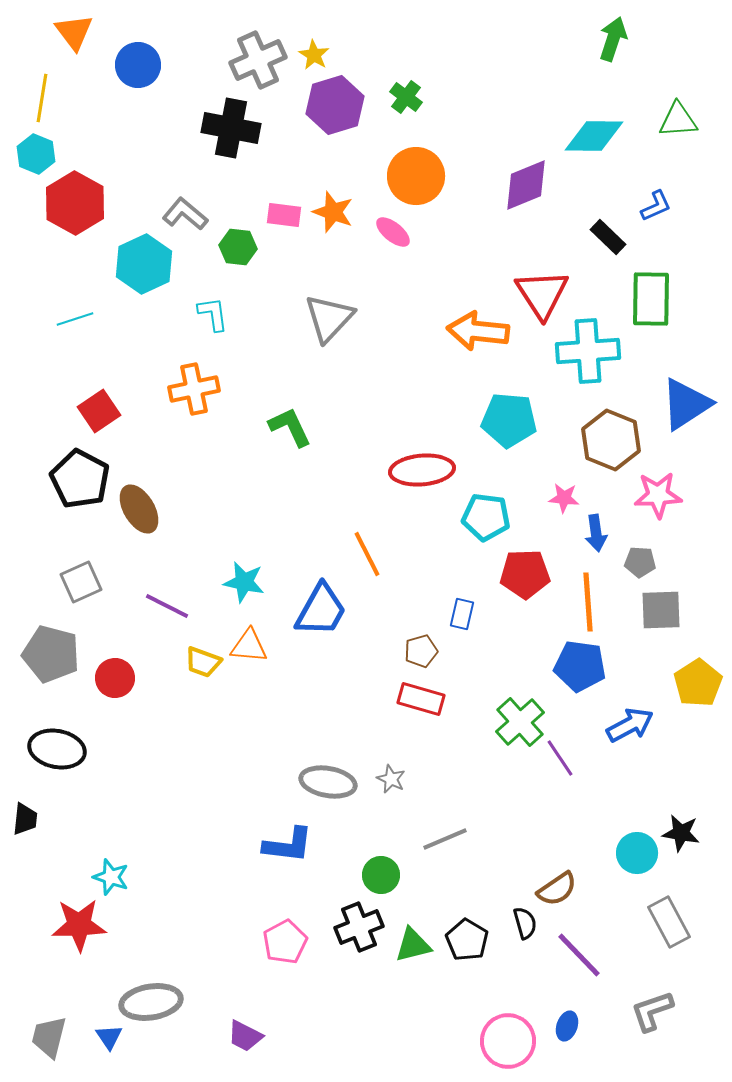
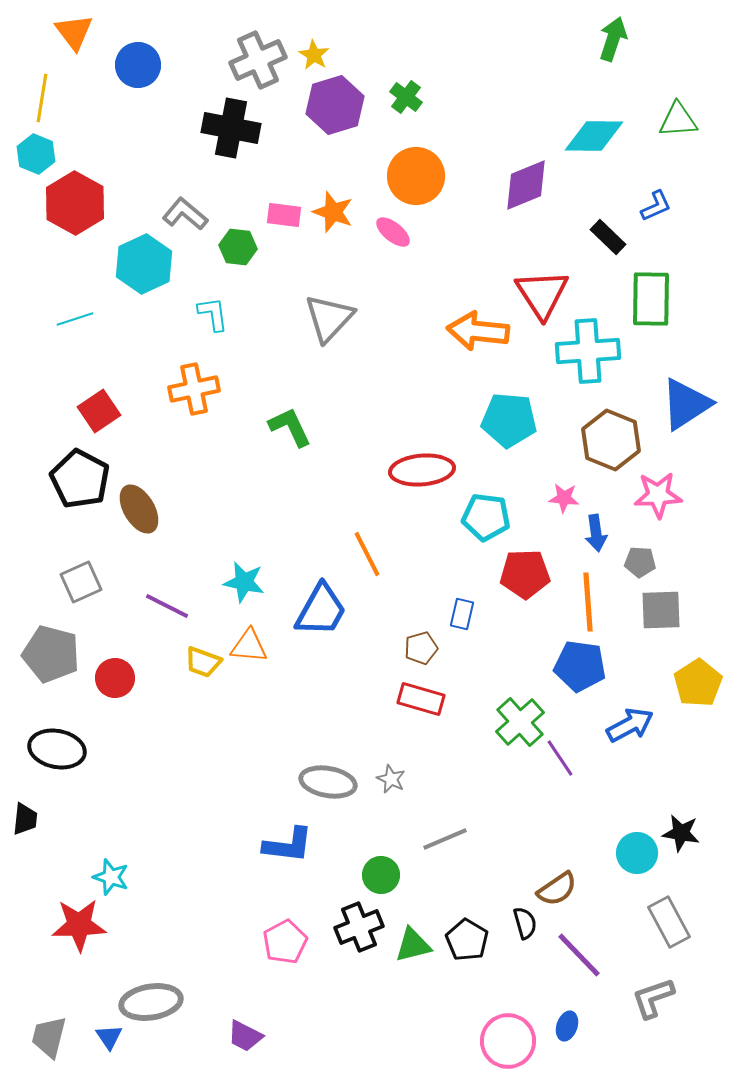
brown pentagon at (421, 651): moved 3 px up
gray L-shape at (652, 1011): moved 1 px right, 13 px up
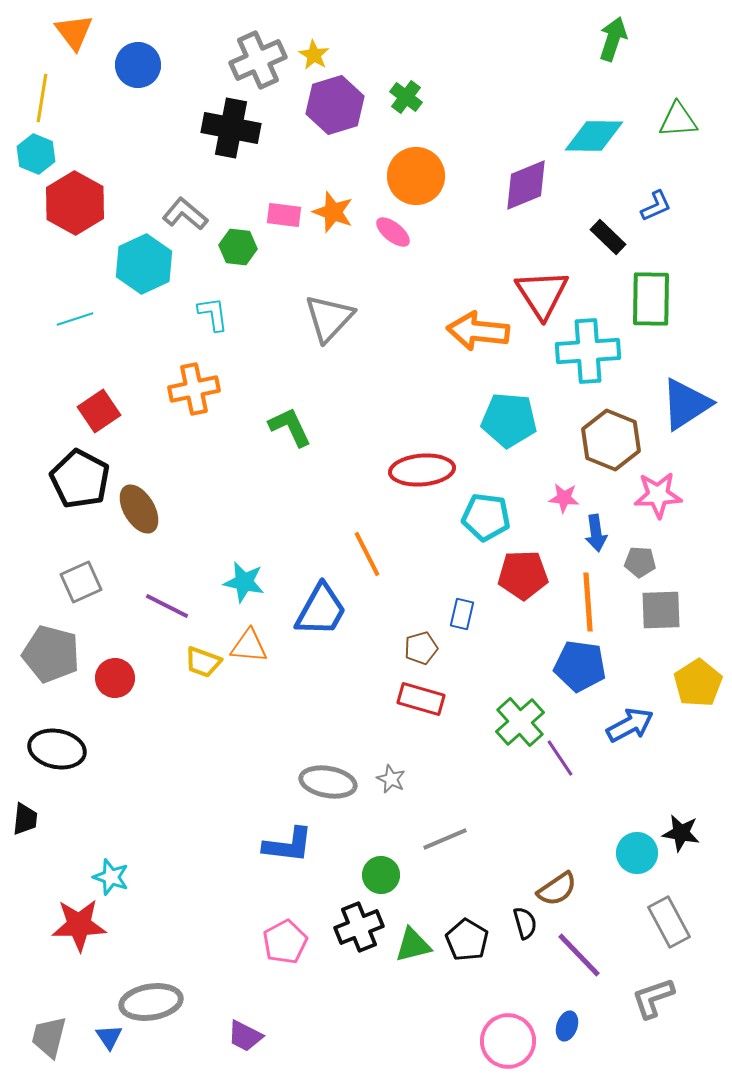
red pentagon at (525, 574): moved 2 px left, 1 px down
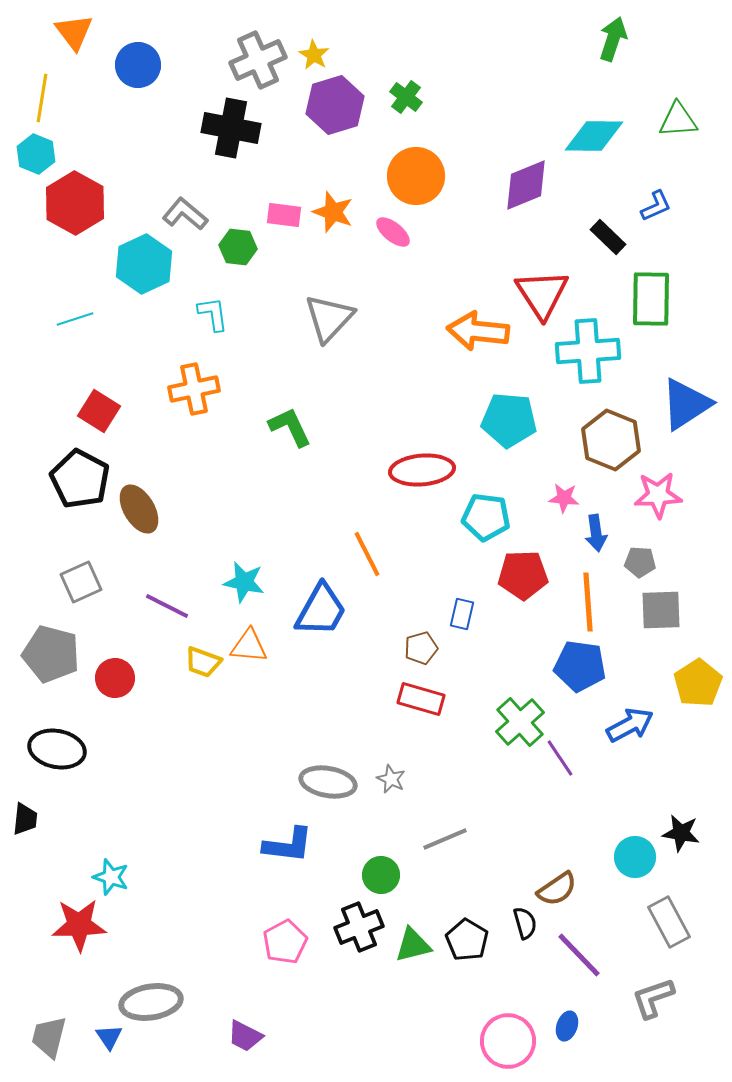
red square at (99, 411): rotated 24 degrees counterclockwise
cyan circle at (637, 853): moved 2 px left, 4 px down
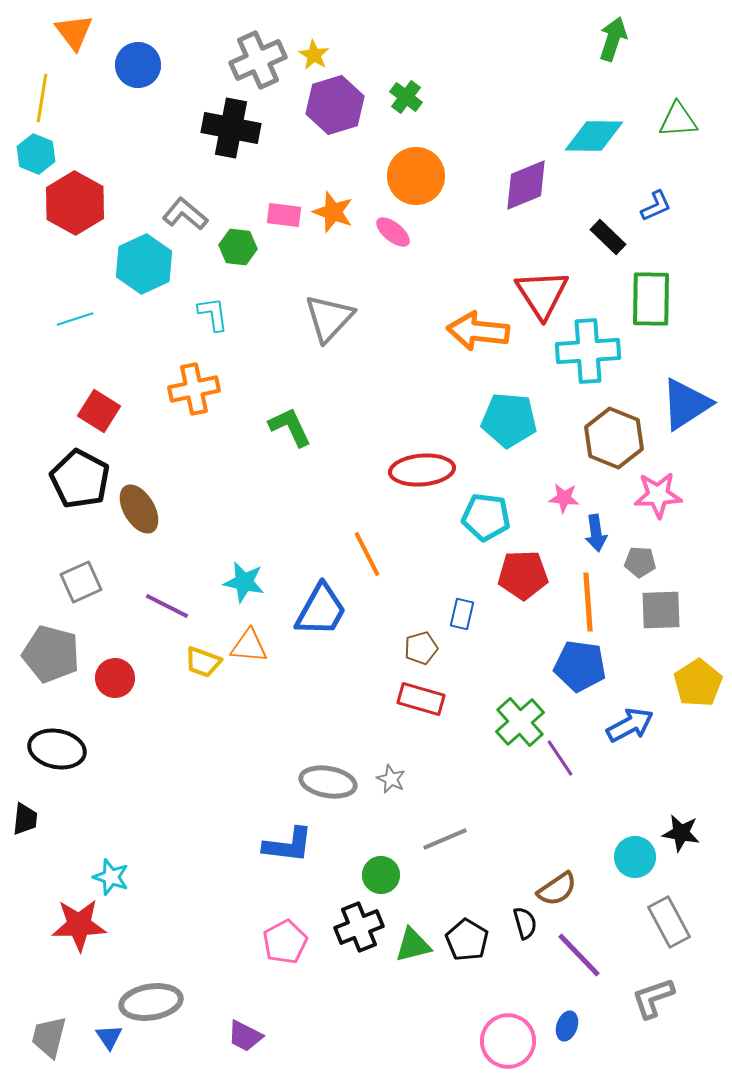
brown hexagon at (611, 440): moved 3 px right, 2 px up
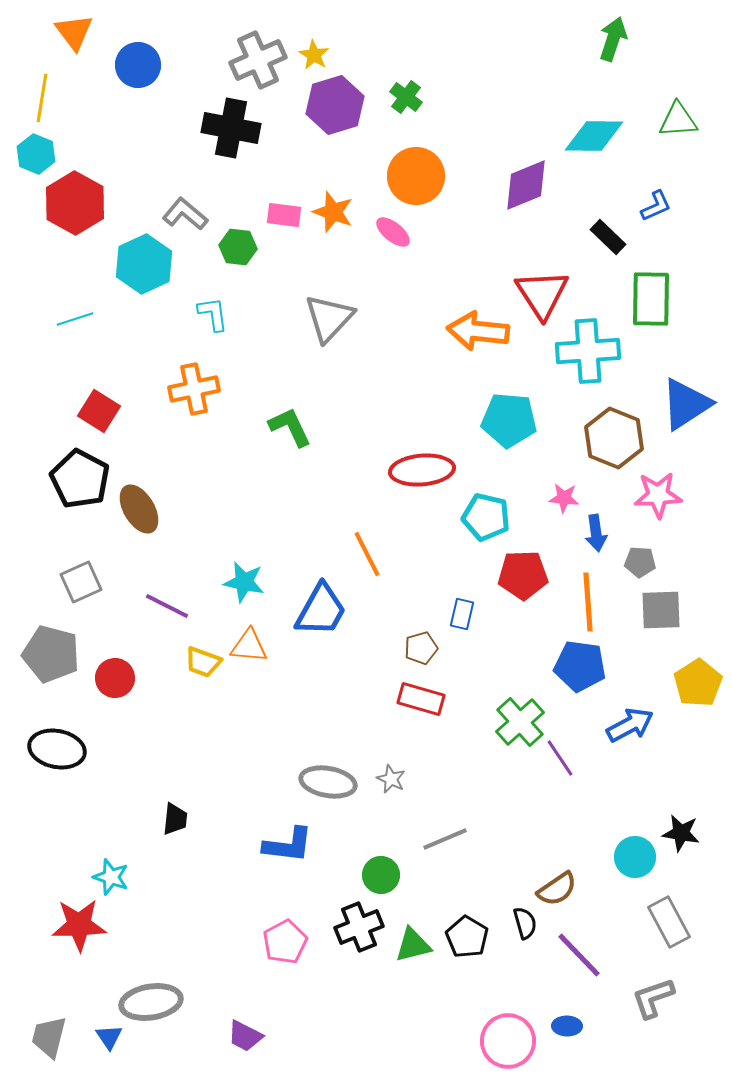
cyan pentagon at (486, 517): rotated 6 degrees clockwise
black trapezoid at (25, 819): moved 150 px right
black pentagon at (467, 940): moved 3 px up
blue ellipse at (567, 1026): rotated 72 degrees clockwise
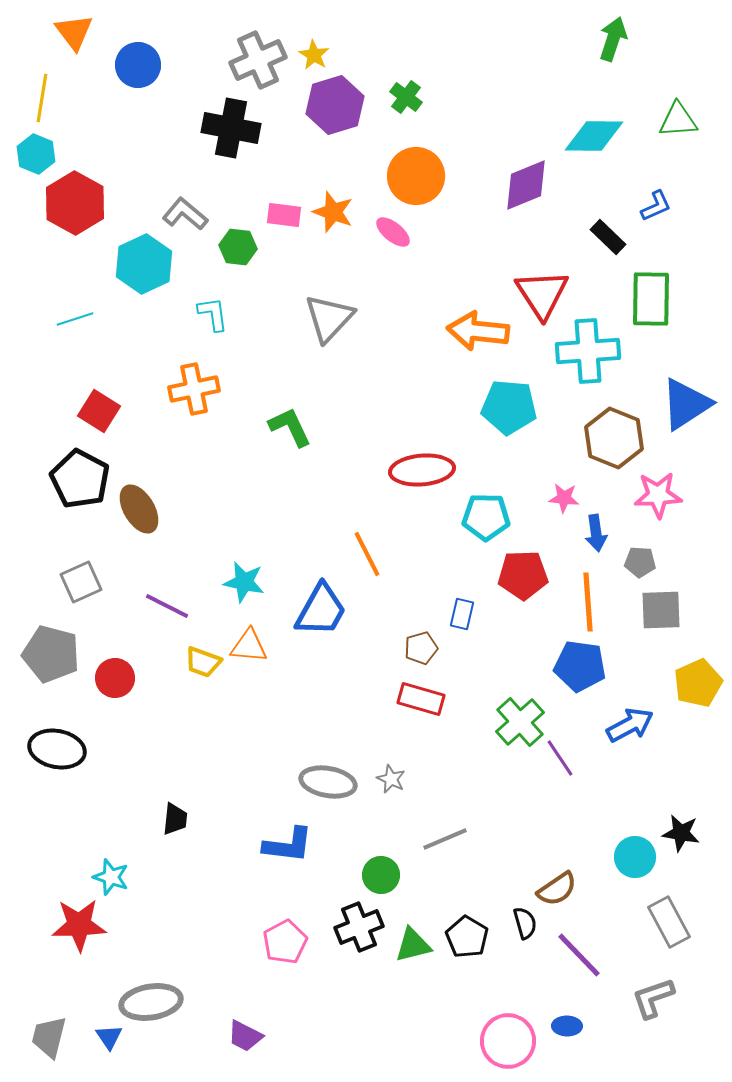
cyan pentagon at (509, 420): moved 13 px up
cyan pentagon at (486, 517): rotated 12 degrees counterclockwise
yellow pentagon at (698, 683): rotated 9 degrees clockwise
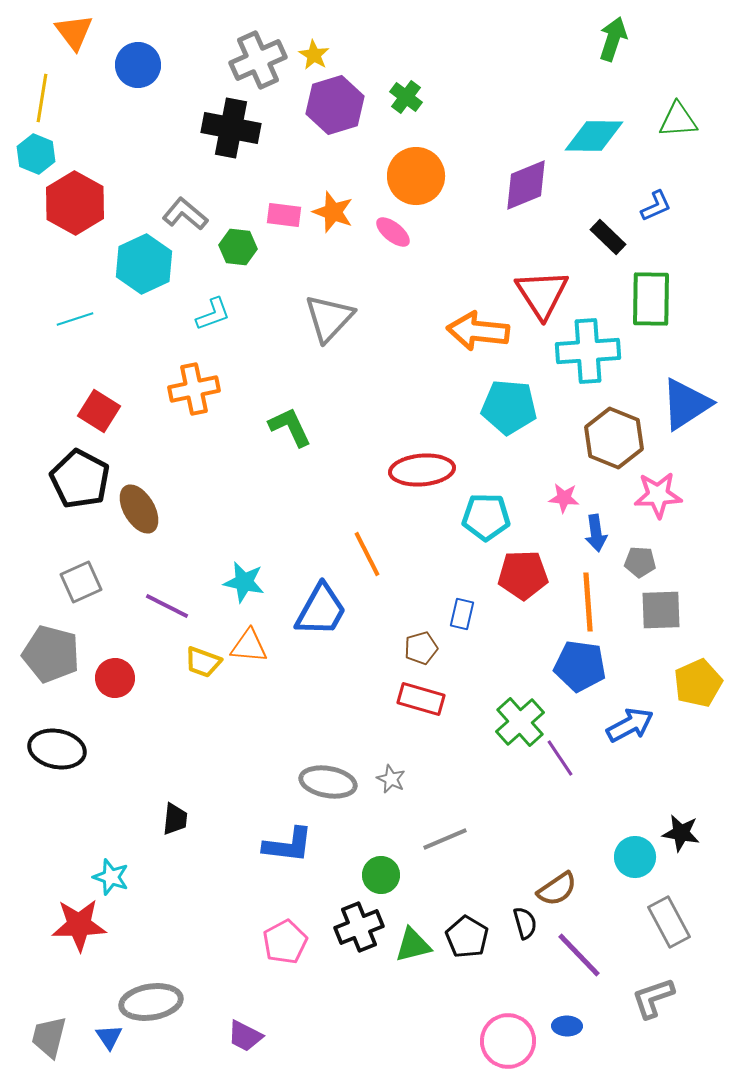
cyan L-shape at (213, 314): rotated 78 degrees clockwise
